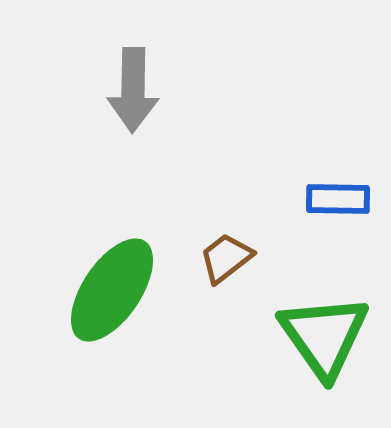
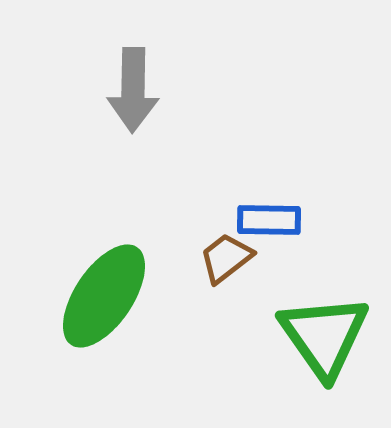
blue rectangle: moved 69 px left, 21 px down
green ellipse: moved 8 px left, 6 px down
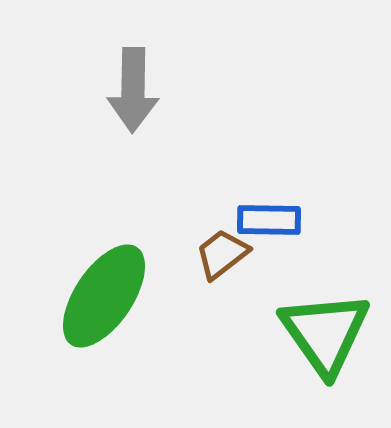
brown trapezoid: moved 4 px left, 4 px up
green triangle: moved 1 px right, 3 px up
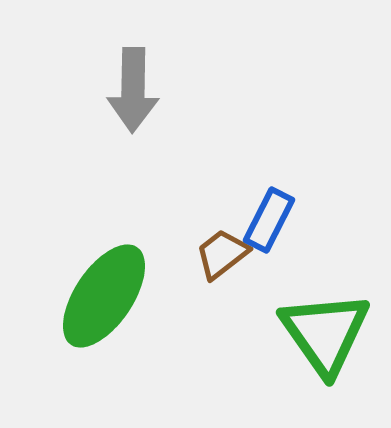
blue rectangle: rotated 64 degrees counterclockwise
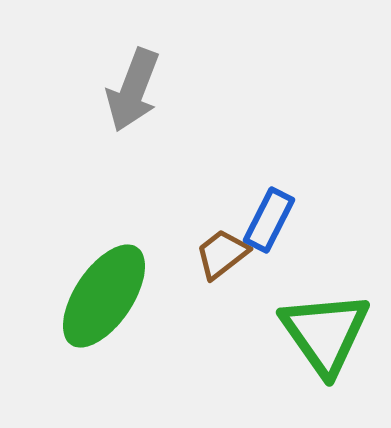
gray arrow: rotated 20 degrees clockwise
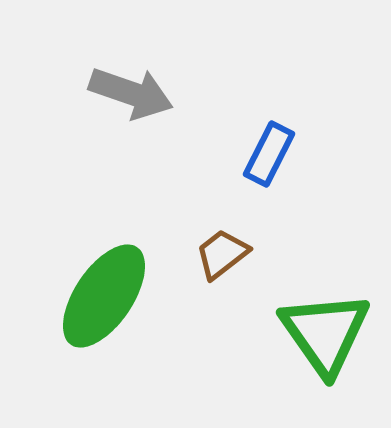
gray arrow: moved 2 px left, 3 px down; rotated 92 degrees counterclockwise
blue rectangle: moved 66 px up
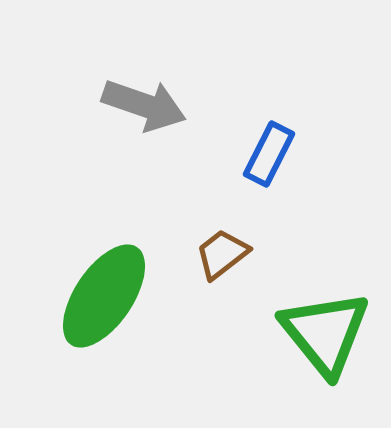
gray arrow: moved 13 px right, 12 px down
green triangle: rotated 4 degrees counterclockwise
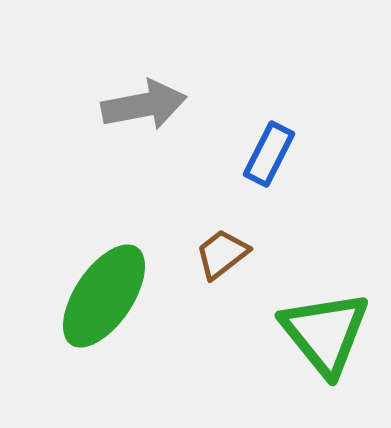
gray arrow: rotated 30 degrees counterclockwise
